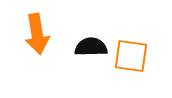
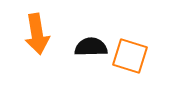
orange square: moved 1 px left; rotated 9 degrees clockwise
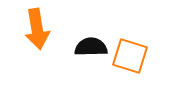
orange arrow: moved 5 px up
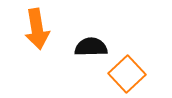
orange square: moved 3 px left, 18 px down; rotated 30 degrees clockwise
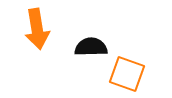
orange square: rotated 27 degrees counterclockwise
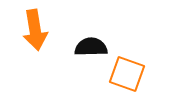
orange arrow: moved 2 px left, 1 px down
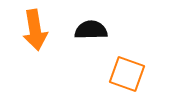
black semicircle: moved 17 px up
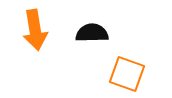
black semicircle: moved 1 px right, 3 px down
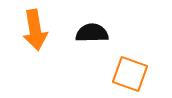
orange square: moved 3 px right
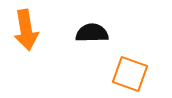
orange arrow: moved 9 px left
